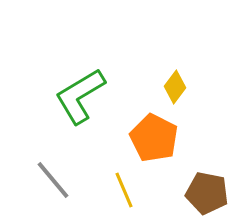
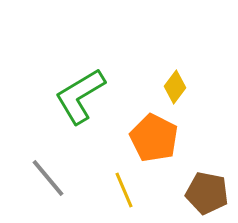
gray line: moved 5 px left, 2 px up
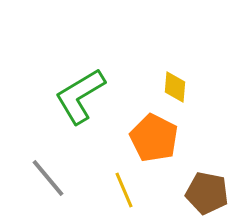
yellow diamond: rotated 32 degrees counterclockwise
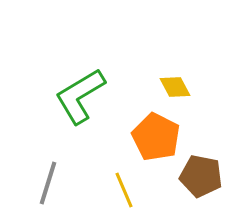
yellow diamond: rotated 32 degrees counterclockwise
orange pentagon: moved 2 px right, 1 px up
gray line: moved 5 px down; rotated 57 degrees clockwise
brown pentagon: moved 6 px left, 17 px up
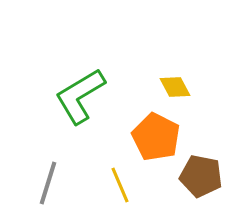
yellow line: moved 4 px left, 5 px up
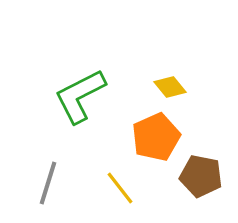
yellow diamond: moved 5 px left; rotated 12 degrees counterclockwise
green L-shape: rotated 4 degrees clockwise
orange pentagon: rotated 21 degrees clockwise
yellow line: moved 3 px down; rotated 15 degrees counterclockwise
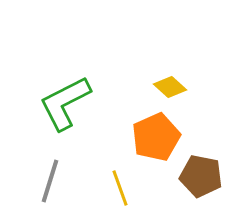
yellow diamond: rotated 8 degrees counterclockwise
green L-shape: moved 15 px left, 7 px down
gray line: moved 2 px right, 2 px up
yellow line: rotated 18 degrees clockwise
